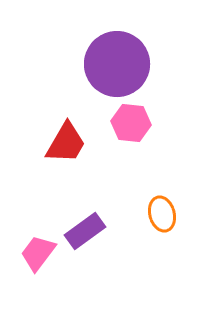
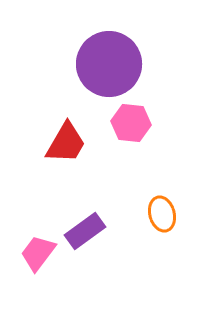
purple circle: moved 8 px left
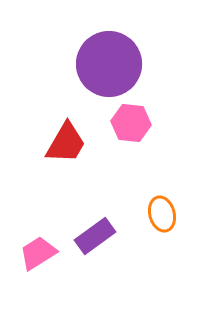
purple rectangle: moved 10 px right, 5 px down
pink trapezoid: rotated 21 degrees clockwise
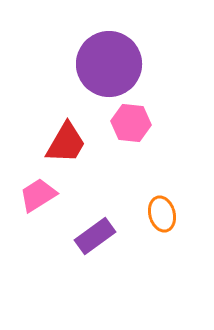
pink trapezoid: moved 58 px up
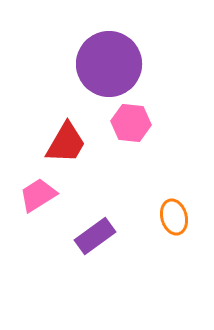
orange ellipse: moved 12 px right, 3 px down
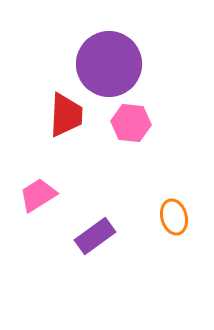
red trapezoid: moved 28 px up; rotated 27 degrees counterclockwise
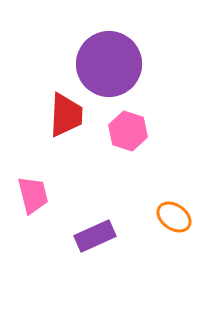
pink hexagon: moved 3 px left, 8 px down; rotated 12 degrees clockwise
pink trapezoid: moved 5 px left; rotated 108 degrees clockwise
orange ellipse: rotated 40 degrees counterclockwise
purple rectangle: rotated 12 degrees clockwise
